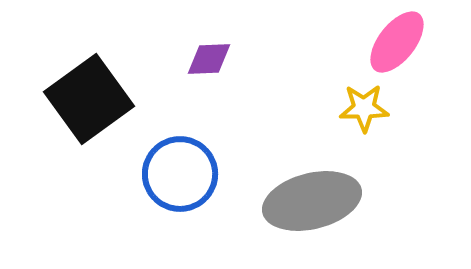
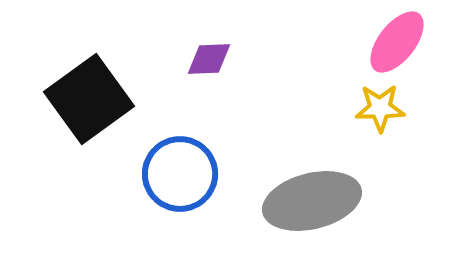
yellow star: moved 16 px right
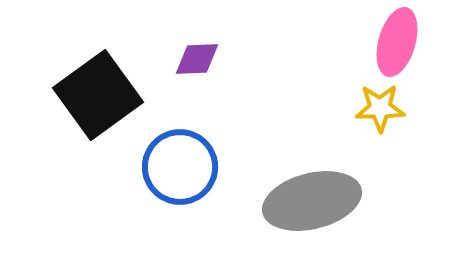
pink ellipse: rotated 22 degrees counterclockwise
purple diamond: moved 12 px left
black square: moved 9 px right, 4 px up
blue circle: moved 7 px up
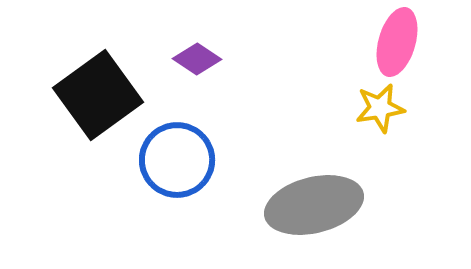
purple diamond: rotated 36 degrees clockwise
yellow star: rotated 9 degrees counterclockwise
blue circle: moved 3 px left, 7 px up
gray ellipse: moved 2 px right, 4 px down
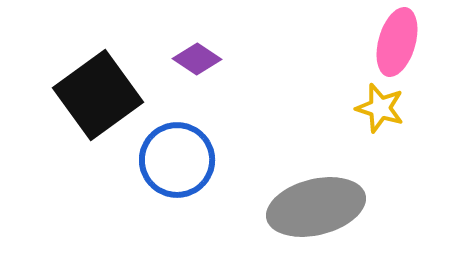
yellow star: rotated 27 degrees clockwise
gray ellipse: moved 2 px right, 2 px down
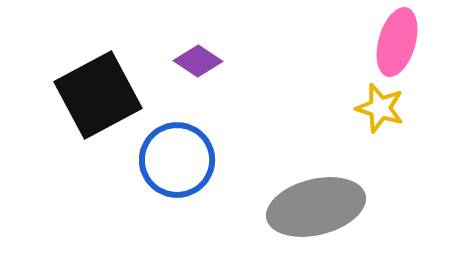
purple diamond: moved 1 px right, 2 px down
black square: rotated 8 degrees clockwise
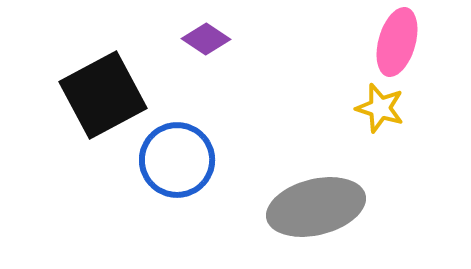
purple diamond: moved 8 px right, 22 px up
black square: moved 5 px right
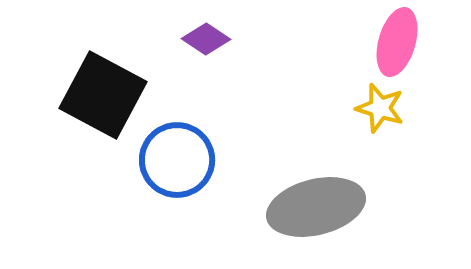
black square: rotated 34 degrees counterclockwise
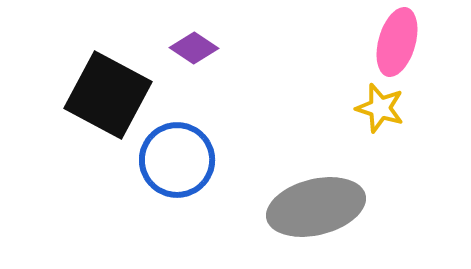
purple diamond: moved 12 px left, 9 px down
black square: moved 5 px right
